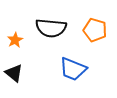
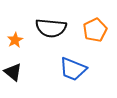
orange pentagon: rotated 30 degrees clockwise
black triangle: moved 1 px left, 1 px up
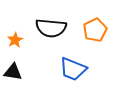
black triangle: rotated 30 degrees counterclockwise
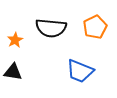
orange pentagon: moved 3 px up
blue trapezoid: moved 7 px right, 2 px down
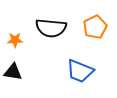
orange star: rotated 28 degrees clockwise
